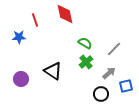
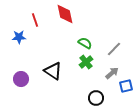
gray arrow: moved 3 px right
black circle: moved 5 px left, 4 px down
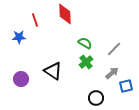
red diamond: rotated 10 degrees clockwise
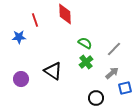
blue square: moved 1 px left, 2 px down
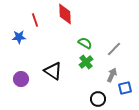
gray arrow: moved 2 px down; rotated 24 degrees counterclockwise
black circle: moved 2 px right, 1 px down
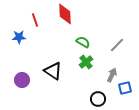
green semicircle: moved 2 px left, 1 px up
gray line: moved 3 px right, 4 px up
purple circle: moved 1 px right, 1 px down
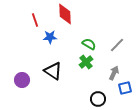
blue star: moved 31 px right
green semicircle: moved 6 px right, 2 px down
gray arrow: moved 2 px right, 2 px up
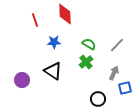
blue star: moved 4 px right, 5 px down
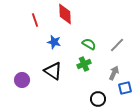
blue star: rotated 16 degrees clockwise
green cross: moved 2 px left, 2 px down; rotated 16 degrees clockwise
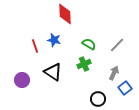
red line: moved 26 px down
blue star: moved 2 px up
black triangle: moved 1 px down
blue square: rotated 24 degrees counterclockwise
